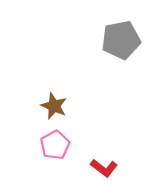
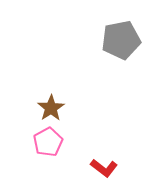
brown star: moved 3 px left, 2 px down; rotated 16 degrees clockwise
pink pentagon: moved 7 px left, 3 px up
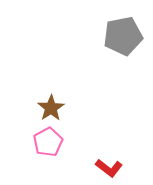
gray pentagon: moved 2 px right, 4 px up
red L-shape: moved 5 px right
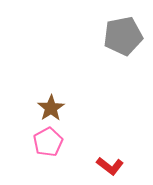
red L-shape: moved 1 px right, 2 px up
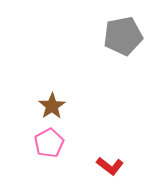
brown star: moved 1 px right, 2 px up
pink pentagon: moved 1 px right, 1 px down
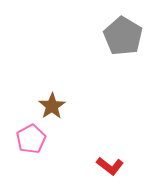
gray pentagon: rotated 30 degrees counterclockwise
pink pentagon: moved 18 px left, 4 px up
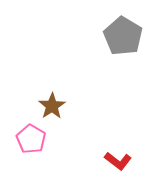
pink pentagon: rotated 12 degrees counterclockwise
red L-shape: moved 8 px right, 5 px up
